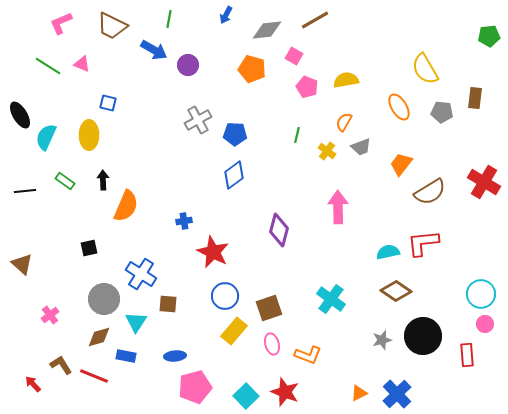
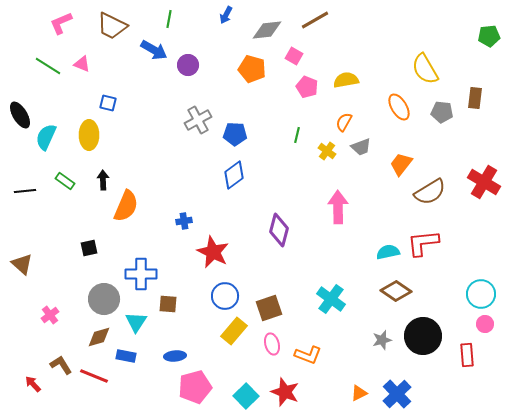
blue cross at (141, 274): rotated 32 degrees counterclockwise
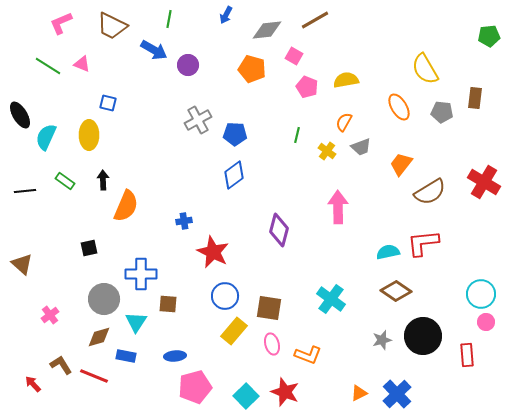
brown square at (269, 308): rotated 28 degrees clockwise
pink circle at (485, 324): moved 1 px right, 2 px up
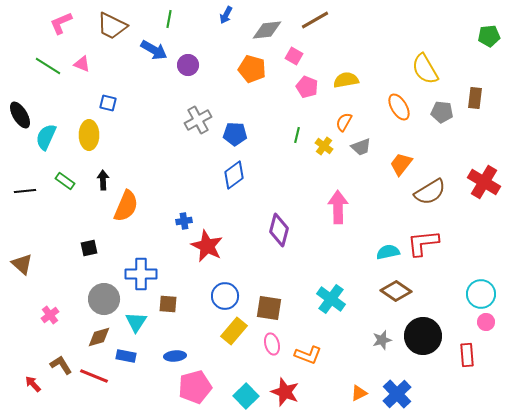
yellow cross at (327, 151): moved 3 px left, 5 px up
red star at (213, 252): moved 6 px left, 6 px up
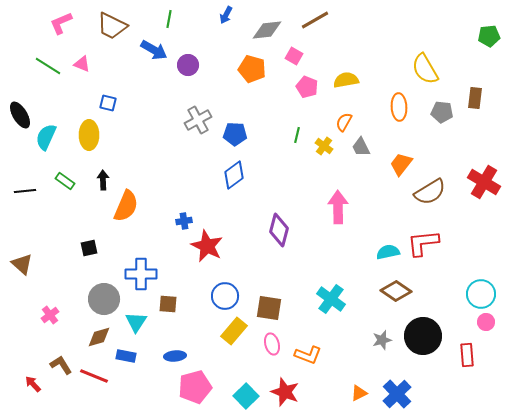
orange ellipse at (399, 107): rotated 28 degrees clockwise
gray trapezoid at (361, 147): rotated 85 degrees clockwise
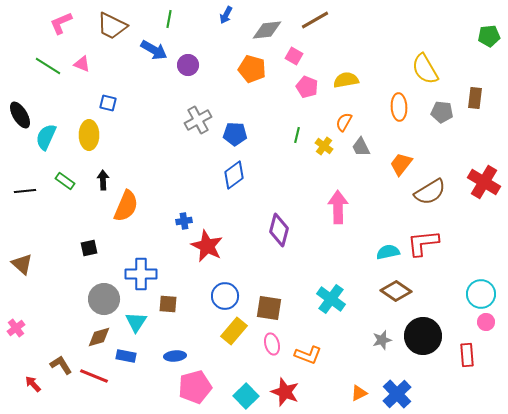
pink cross at (50, 315): moved 34 px left, 13 px down
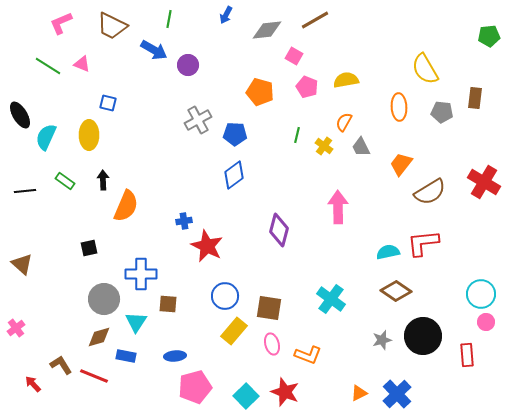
orange pentagon at (252, 69): moved 8 px right, 23 px down
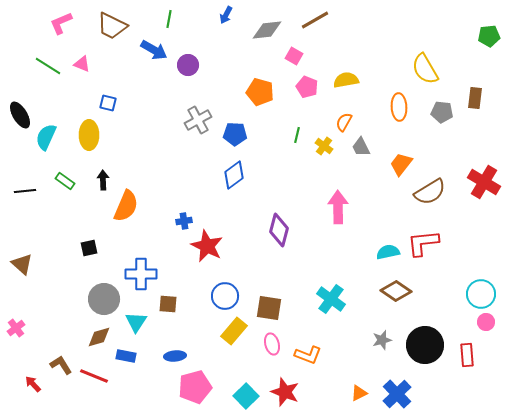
black circle at (423, 336): moved 2 px right, 9 px down
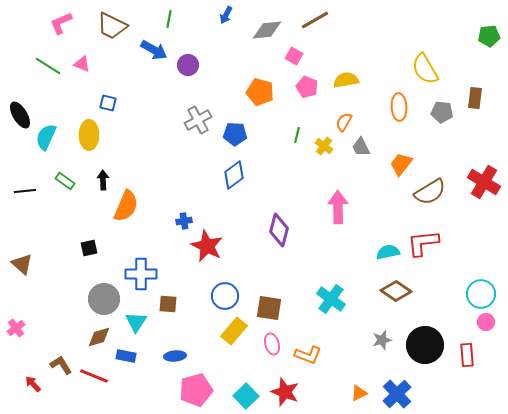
pink pentagon at (195, 387): moved 1 px right, 3 px down
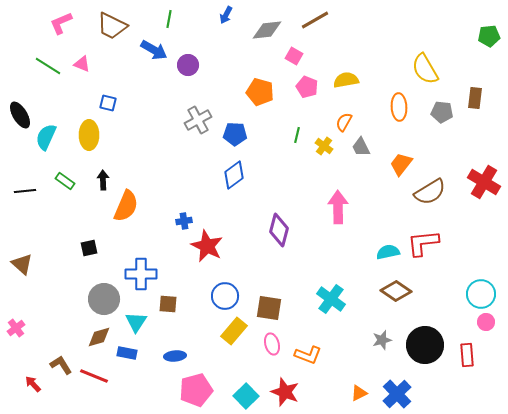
blue rectangle at (126, 356): moved 1 px right, 3 px up
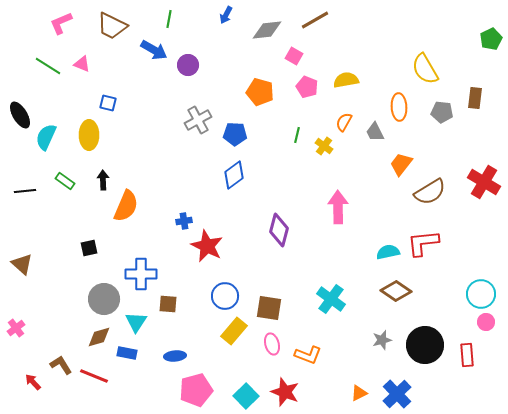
green pentagon at (489, 36): moved 2 px right, 3 px down; rotated 20 degrees counterclockwise
gray trapezoid at (361, 147): moved 14 px right, 15 px up
red arrow at (33, 384): moved 2 px up
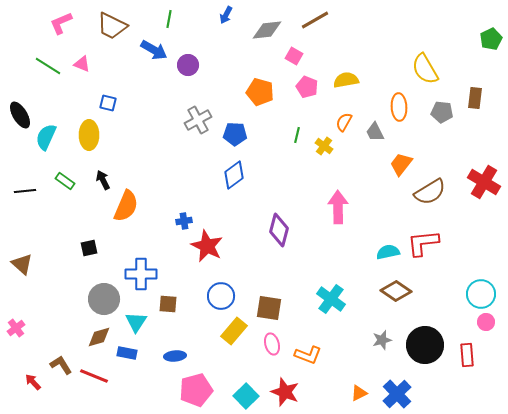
black arrow at (103, 180): rotated 24 degrees counterclockwise
blue circle at (225, 296): moved 4 px left
